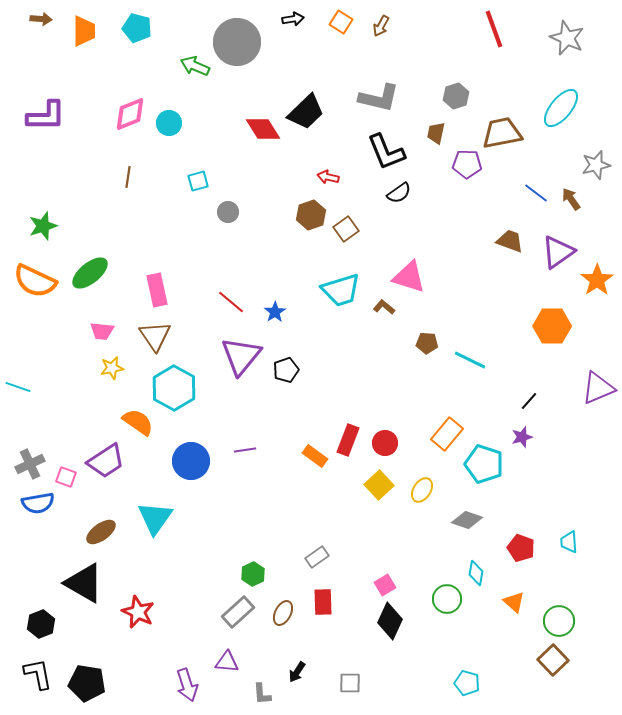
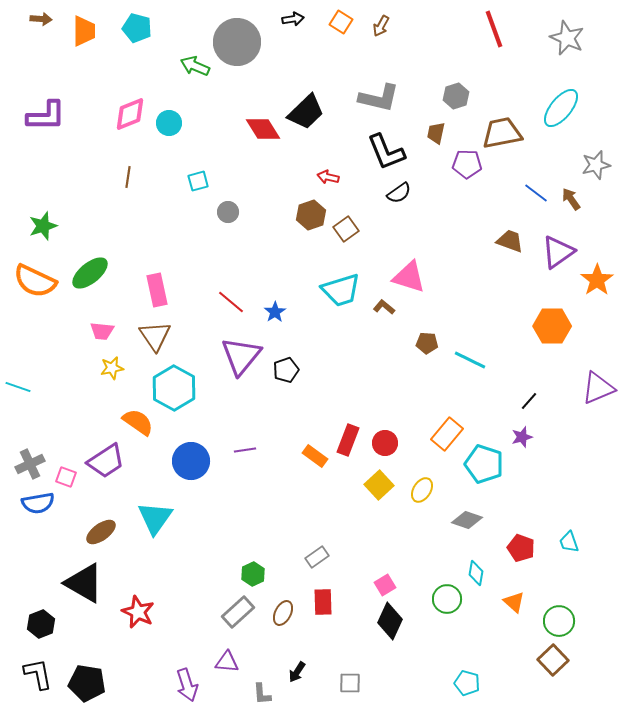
cyan trapezoid at (569, 542): rotated 15 degrees counterclockwise
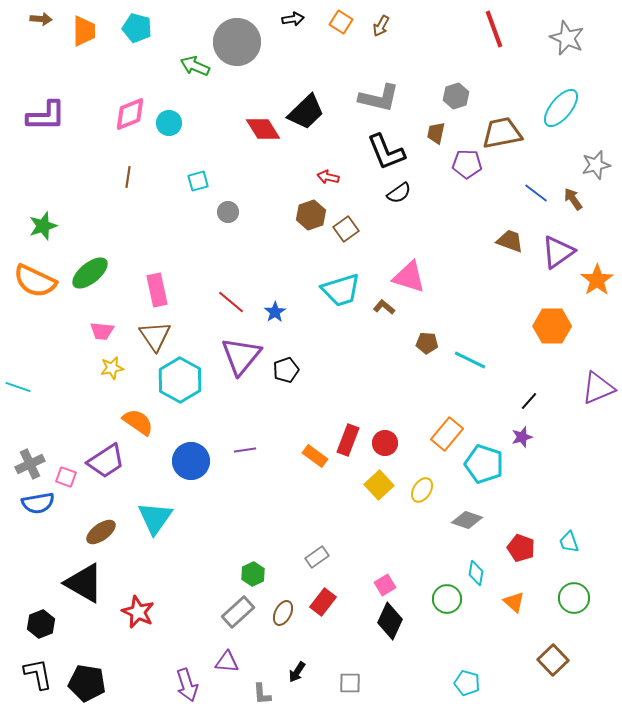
brown arrow at (571, 199): moved 2 px right
cyan hexagon at (174, 388): moved 6 px right, 8 px up
red rectangle at (323, 602): rotated 40 degrees clockwise
green circle at (559, 621): moved 15 px right, 23 px up
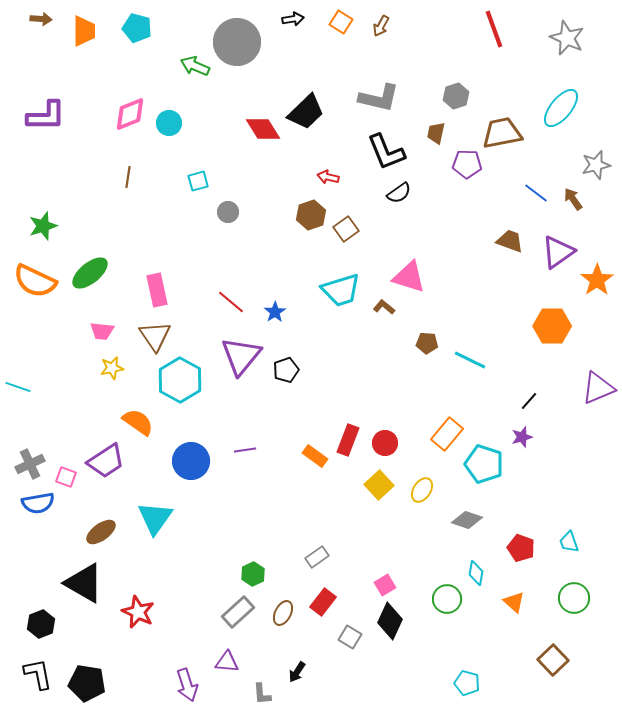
gray square at (350, 683): moved 46 px up; rotated 30 degrees clockwise
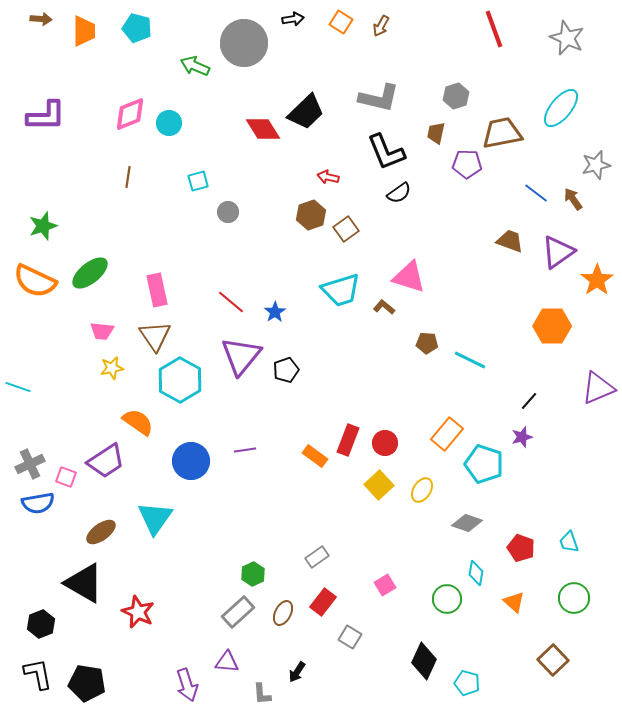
gray circle at (237, 42): moved 7 px right, 1 px down
gray diamond at (467, 520): moved 3 px down
black diamond at (390, 621): moved 34 px right, 40 px down
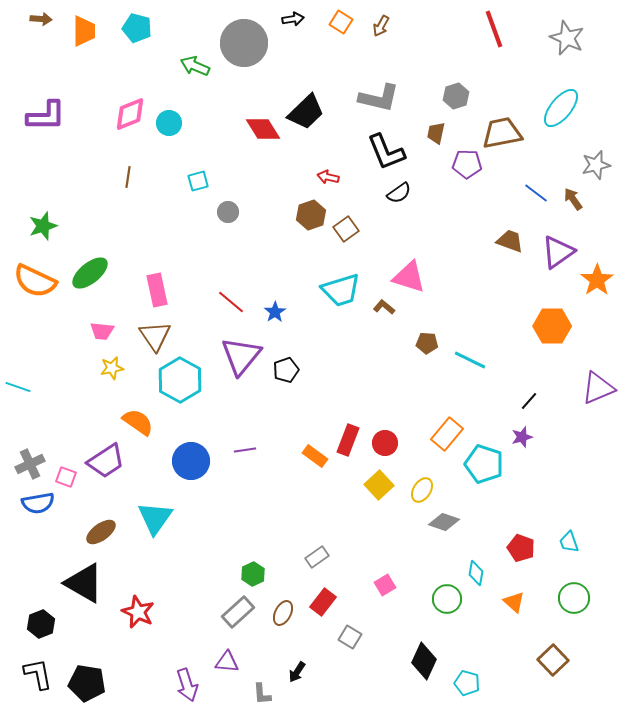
gray diamond at (467, 523): moved 23 px left, 1 px up
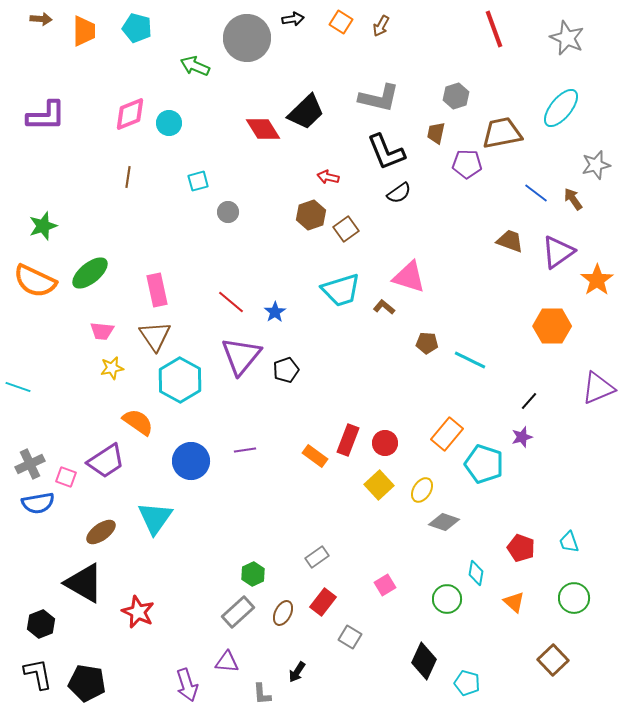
gray circle at (244, 43): moved 3 px right, 5 px up
